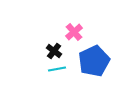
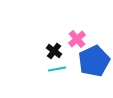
pink cross: moved 3 px right, 7 px down
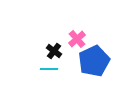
cyan line: moved 8 px left; rotated 12 degrees clockwise
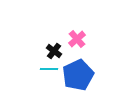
blue pentagon: moved 16 px left, 14 px down
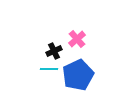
black cross: rotated 28 degrees clockwise
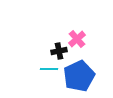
black cross: moved 5 px right; rotated 14 degrees clockwise
blue pentagon: moved 1 px right, 1 px down
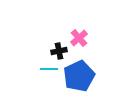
pink cross: moved 2 px right, 1 px up
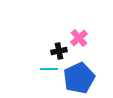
blue pentagon: moved 2 px down
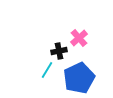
cyan line: moved 2 px left, 1 px down; rotated 60 degrees counterclockwise
